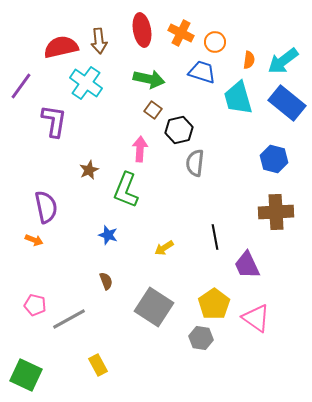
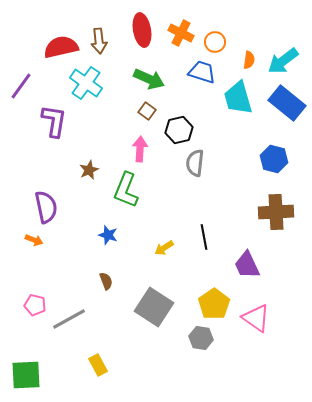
green arrow: rotated 12 degrees clockwise
brown square: moved 6 px left, 1 px down
black line: moved 11 px left
green square: rotated 28 degrees counterclockwise
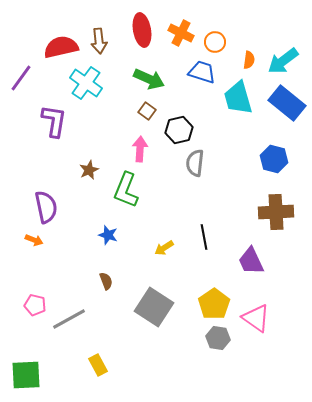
purple line: moved 8 px up
purple trapezoid: moved 4 px right, 4 px up
gray hexagon: moved 17 px right
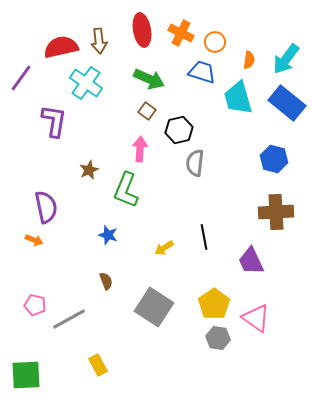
cyan arrow: moved 3 px right, 2 px up; rotated 16 degrees counterclockwise
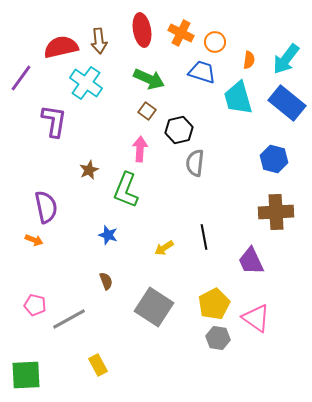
yellow pentagon: rotated 8 degrees clockwise
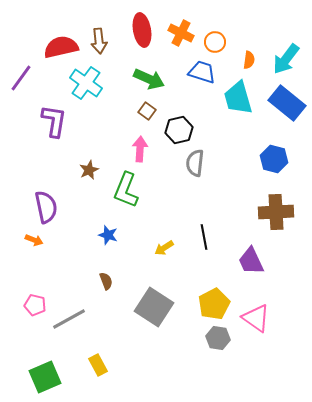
green square: moved 19 px right, 2 px down; rotated 20 degrees counterclockwise
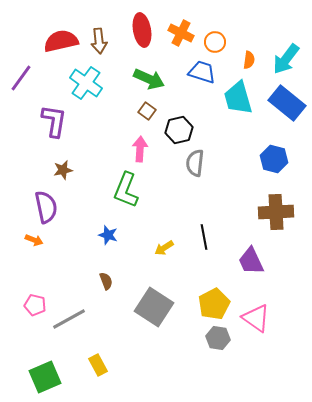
red semicircle: moved 6 px up
brown star: moved 26 px left; rotated 12 degrees clockwise
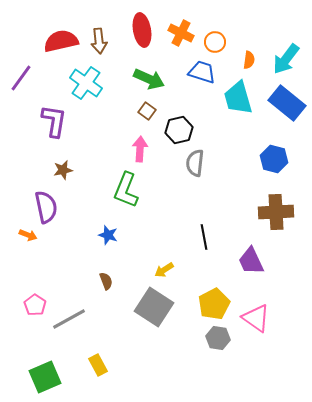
orange arrow: moved 6 px left, 5 px up
yellow arrow: moved 22 px down
pink pentagon: rotated 20 degrees clockwise
